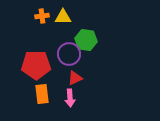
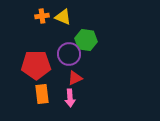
yellow triangle: rotated 24 degrees clockwise
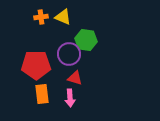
orange cross: moved 1 px left, 1 px down
red triangle: rotated 42 degrees clockwise
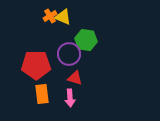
orange cross: moved 9 px right, 1 px up; rotated 24 degrees counterclockwise
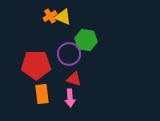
red triangle: moved 1 px left, 1 px down
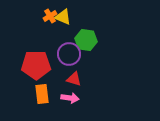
pink arrow: rotated 78 degrees counterclockwise
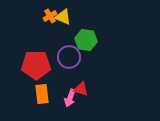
purple circle: moved 3 px down
red triangle: moved 7 px right, 10 px down
pink arrow: rotated 102 degrees clockwise
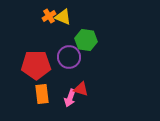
orange cross: moved 1 px left
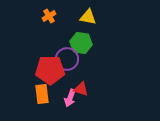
yellow triangle: moved 25 px right; rotated 12 degrees counterclockwise
green hexagon: moved 5 px left, 3 px down
purple circle: moved 2 px left, 2 px down
red pentagon: moved 14 px right, 5 px down
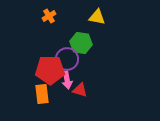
yellow triangle: moved 9 px right
red triangle: moved 1 px left, 1 px down
pink arrow: moved 3 px left, 18 px up; rotated 30 degrees counterclockwise
